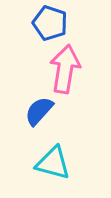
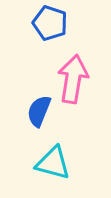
pink arrow: moved 8 px right, 10 px down
blue semicircle: rotated 20 degrees counterclockwise
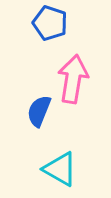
cyan triangle: moved 7 px right, 6 px down; rotated 15 degrees clockwise
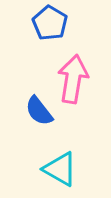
blue pentagon: rotated 12 degrees clockwise
blue semicircle: rotated 60 degrees counterclockwise
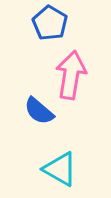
pink arrow: moved 2 px left, 4 px up
blue semicircle: rotated 12 degrees counterclockwise
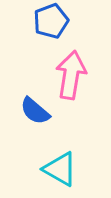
blue pentagon: moved 1 px right, 2 px up; rotated 20 degrees clockwise
blue semicircle: moved 4 px left
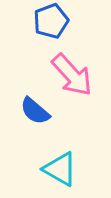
pink arrow: moved 1 px right; rotated 129 degrees clockwise
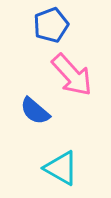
blue pentagon: moved 4 px down
cyan triangle: moved 1 px right, 1 px up
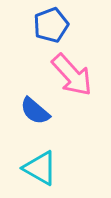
cyan triangle: moved 21 px left
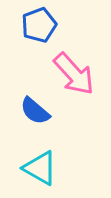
blue pentagon: moved 12 px left
pink arrow: moved 2 px right, 1 px up
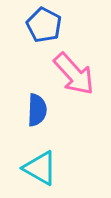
blue pentagon: moved 5 px right; rotated 24 degrees counterclockwise
blue semicircle: moved 2 px right, 1 px up; rotated 128 degrees counterclockwise
